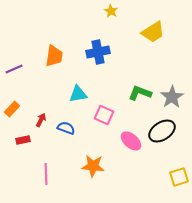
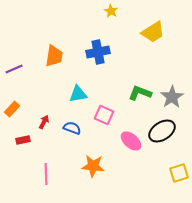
red arrow: moved 3 px right, 2 px down
blue semicircle: moved 6 px right
yellow square: moved 4 px up
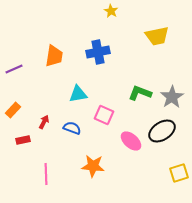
yellow trapezoid: moved 4 px right, 4 px down; rotated 20 degrees clockwise
orange rectangle: moved 1 px right, 1 px down
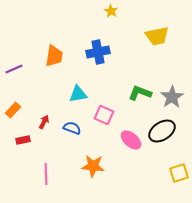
pink ellipse: moved 1 px up
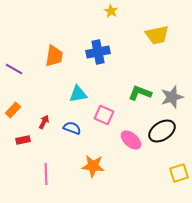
yellow trapezoid: moved 1 px up
purple line: rotated 54 degrees clockwise
gray star: rotated 15 degrees clockwise
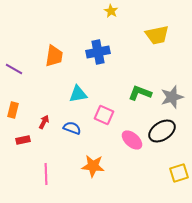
orange rectangle: rotated 28 degrees counterclockwise
pink ellipse: moved 1 px right
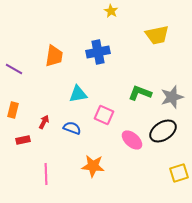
black ellipse: moved 1 px right
